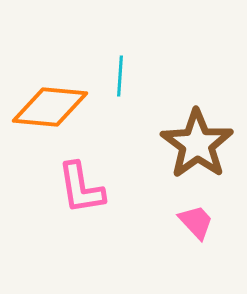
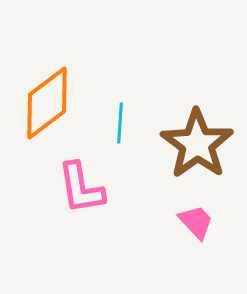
cyan line: moved 47 px down
orange diamond: moved 3 px left, 4 px up; rotated 42 degrees counterclockwise
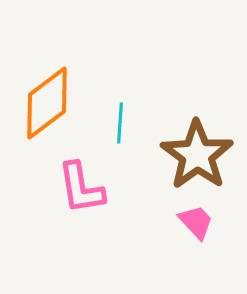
brown star: moved 11 px down
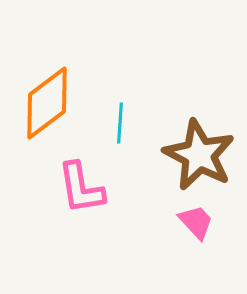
brown star: moved 2 px right; rotated 8 degrees counterclockwise
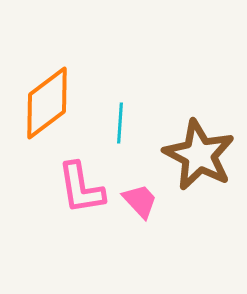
pink trapezoid: moved 56 px left, 21 px up
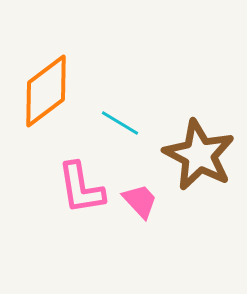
orange diamond: moved 1 px left, 12 px up
cyan line: rotated 63 degrees counterclockwise
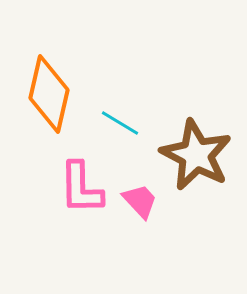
orange diamond: moved 3 px right, 3 px down; rotated 40 degrees counterclockwise
brown star: moved 3 px left
pink L-shape: rotated 8 degrees clockwise
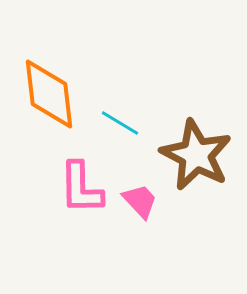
orange diamond: rotated 20 degrees counterclockwise
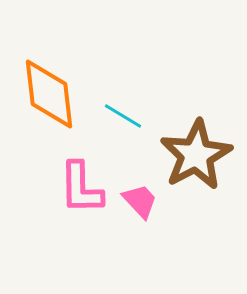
cyan line: moved 3 px right, 7 px up
brown star: rotated 16 degrees clockwise
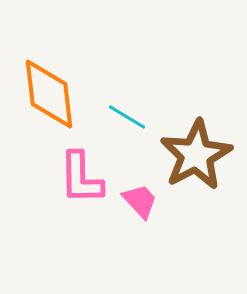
cyan line: moved 4 px right, 1 px down
pink L-shape: moved 10 px up
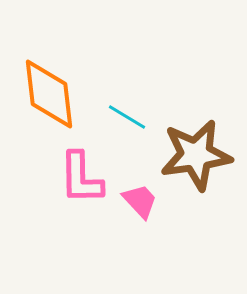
brown star: rotated 20 degrees clockwise
